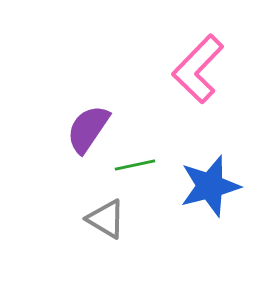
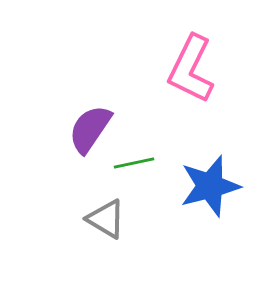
pink L-shape: moved 7 px left; rotated 18 degrees counterclockwise
purple semicircle: moved 2 px right
green line: moved 1 px left, 2 px up
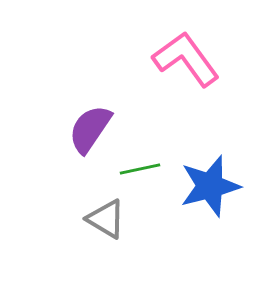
pink L-shape: moved 5 px left, 10 px up; rotated 118 degrees clockwise
green line: moved 6 px right, 6 px down
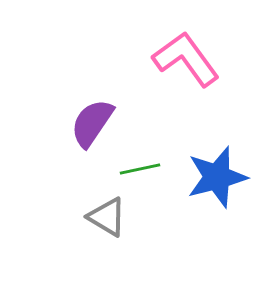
purple semicircle: moved 2 px right, 6 px up
blue star: moved 7 px right, 9 px up
gray triangle: moved 1 px right, 2 px up
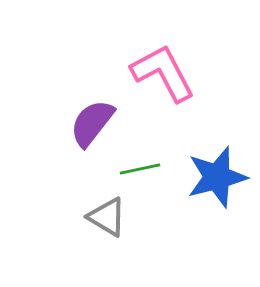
pink L-shape: moved 23 px left, 14 px down; rotated 8 degrees clockwise
purple semicircle: rotated 4 degrees clockwise
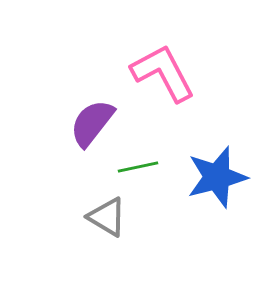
green line: moved 2 px left, 2 px up
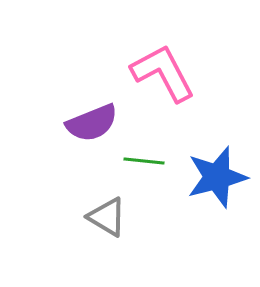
purple semicircle: rotated 150 degrees counterclockwise
green line: moved 6 px right, 6 px up; rotated 18 degrees clockwise
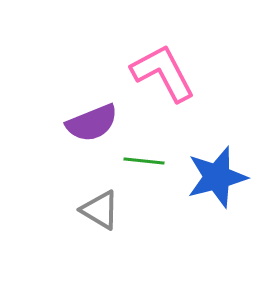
gray triangle: moved 7 px left, 7 px up
